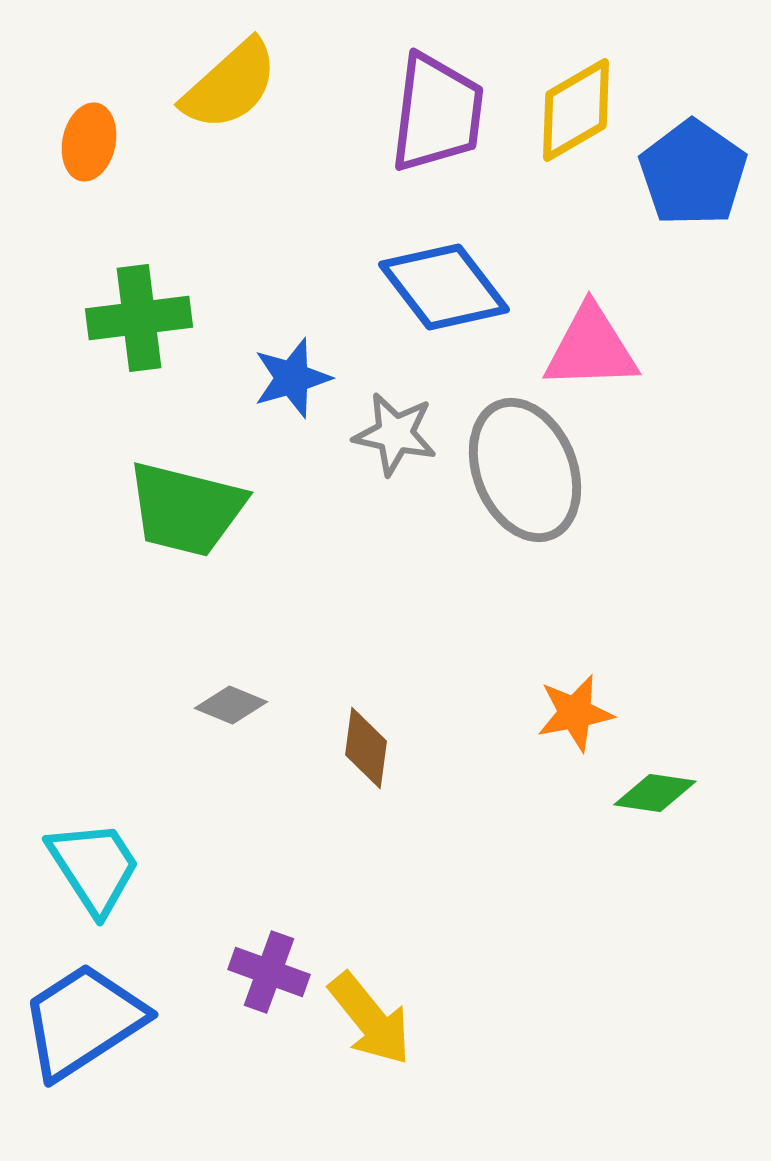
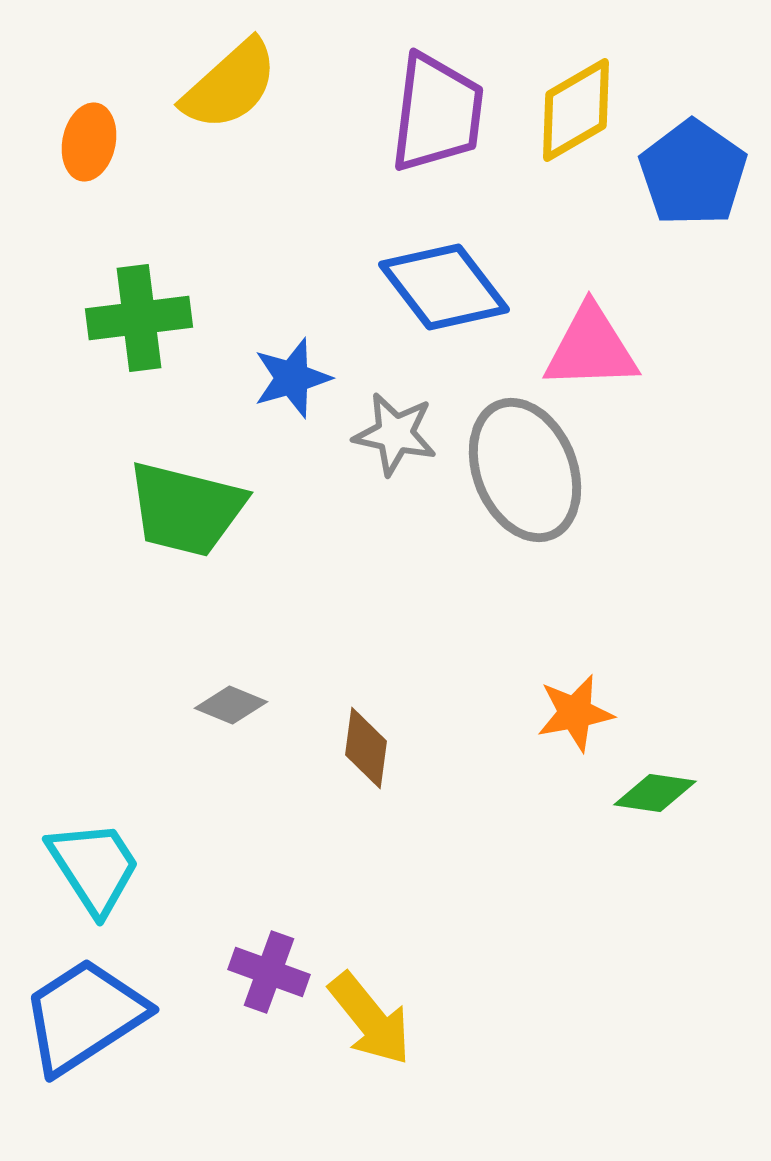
blue trapezoid: moved 1 px right, 5 px up
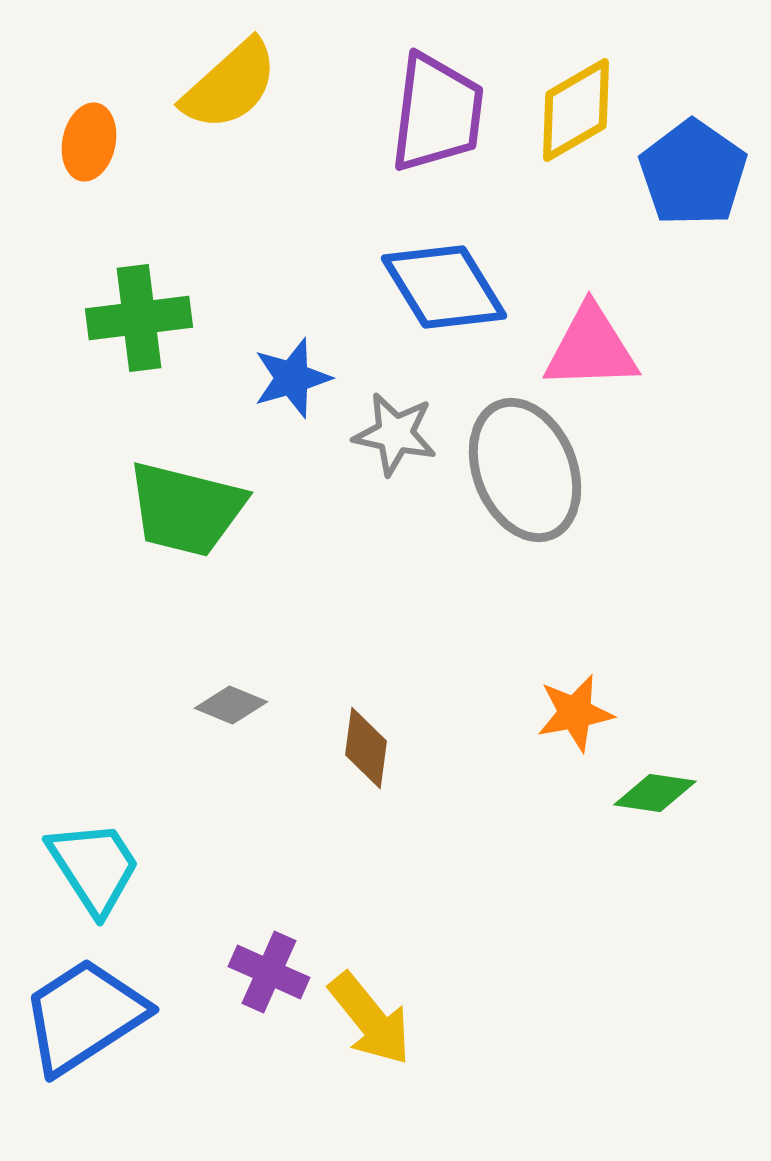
blue diamond: rotated 6 degrees clockwise
purple cross: rotated 4 degrees clockwise
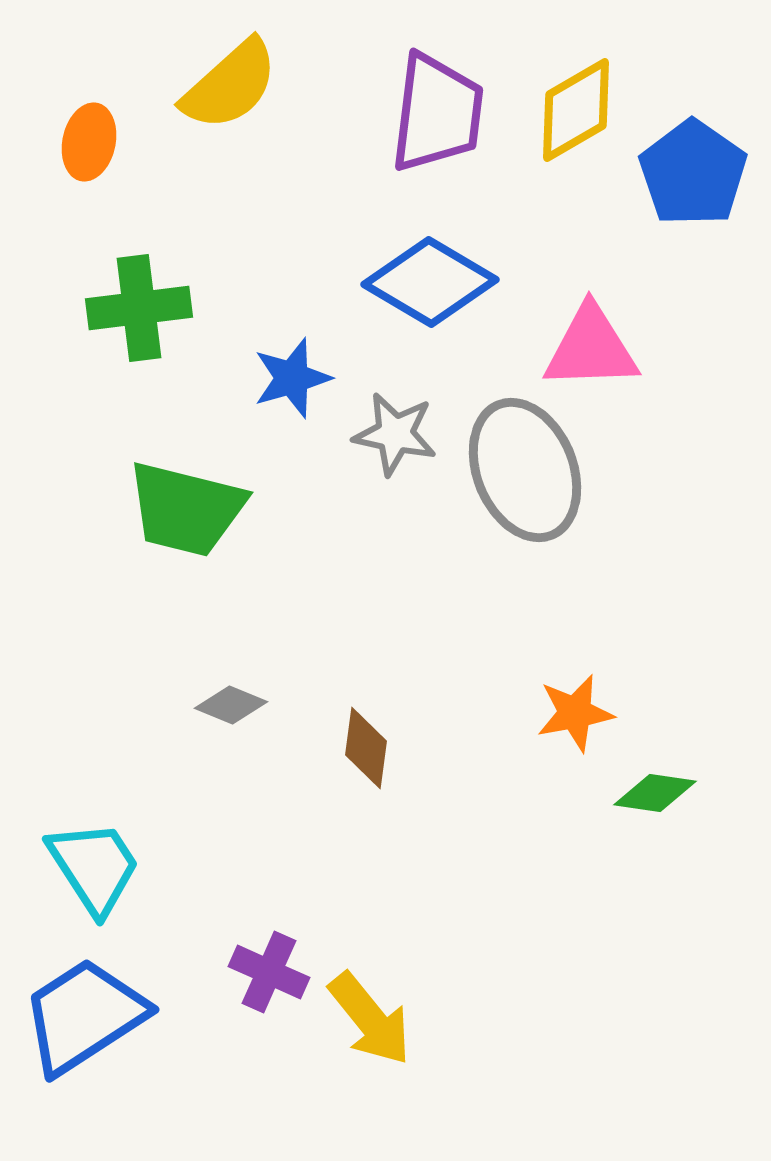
blue diamond: moved 14 px left, 5 px up; rotated 28 degrees counterclockwise
green cross: moved 10 px up
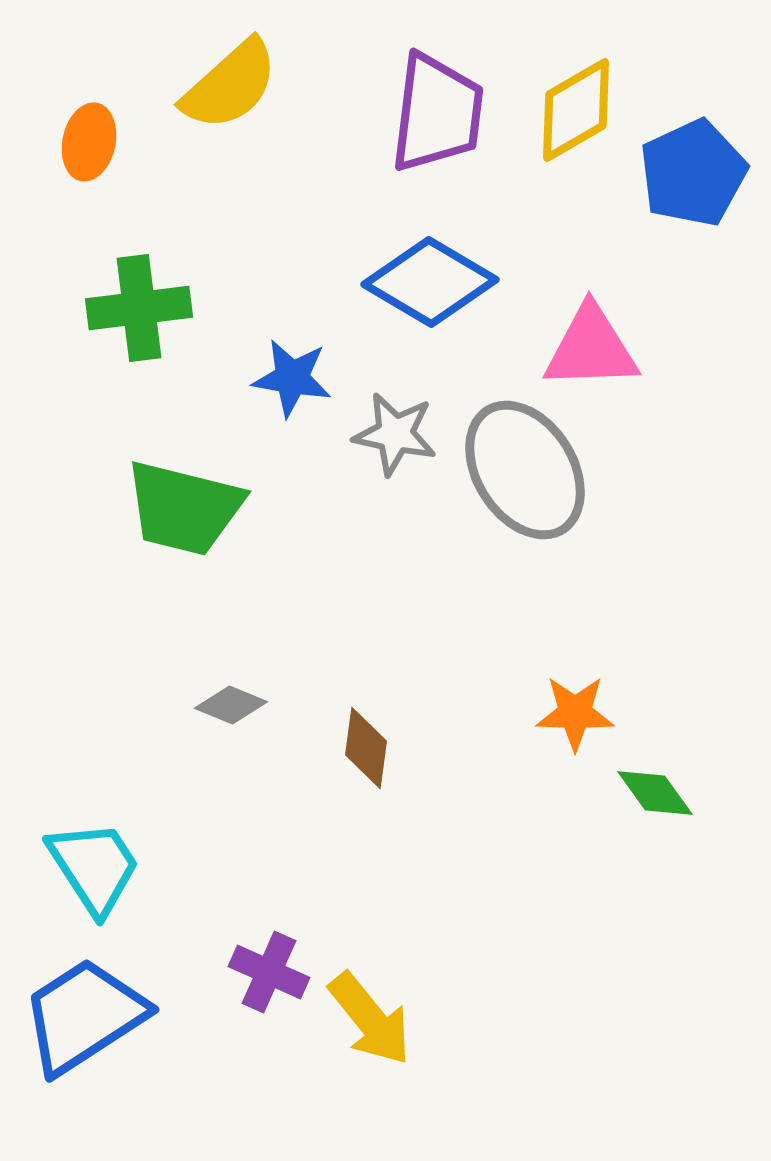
blue pentagon: rotated 12 degrees clockwise
blue star: rotated 26 degrees clockwise
gray ellipse: rotated 10 degrees counterclockwise
green trapezoid: moved 2 px left, 1 px up
orange star: rotated 12 degrees clockwise
green diamond: rotated 46 degrees clockwise
